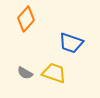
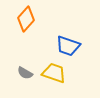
blue trapezoid: moved 3 px left, 3 px down
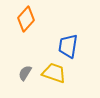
blue trapezoid: rotated 80 degrees clockwise
gray semicircle: rotated 91 degrees clockwise
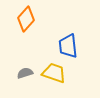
blue trapezoid: rotated 15 degrees counterclockwise
gray semicircle: rotated 42 degrees clockwise
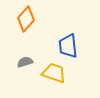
gray semicircle: moved 11 px up
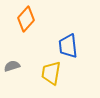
gray semicircle: moved 13 px left, 4 px down
yellow trapezoid: moved 3 px left; rotated 100 degrees counterclockwise
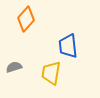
gray semicircle: moved 2 px right, 1 px down
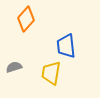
blue trapezoid: moved 2 px left
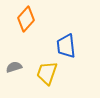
yellow trapezoid: moved 4 px left; rotated 10 degrees clockwise
